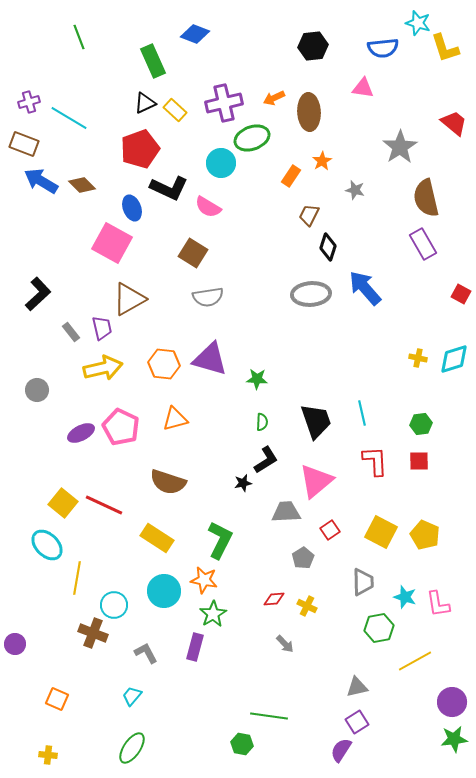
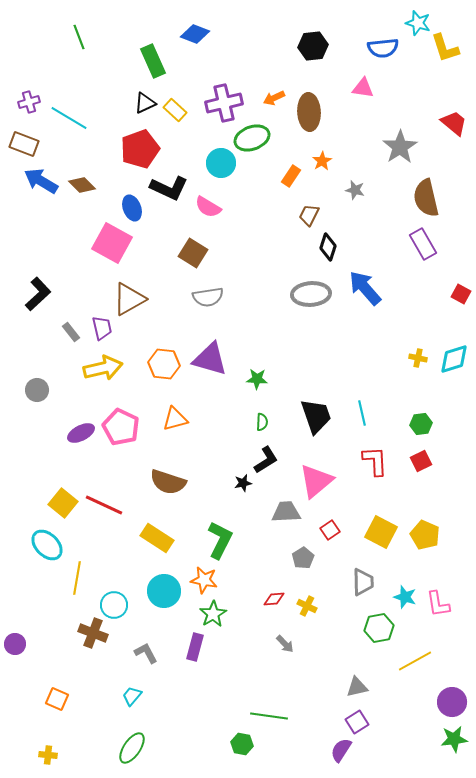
black trapezoid at (316, 421): moved 5 px up
red square at (419, 461): moved 2 px right; rotated 25 degrees counterclockwise
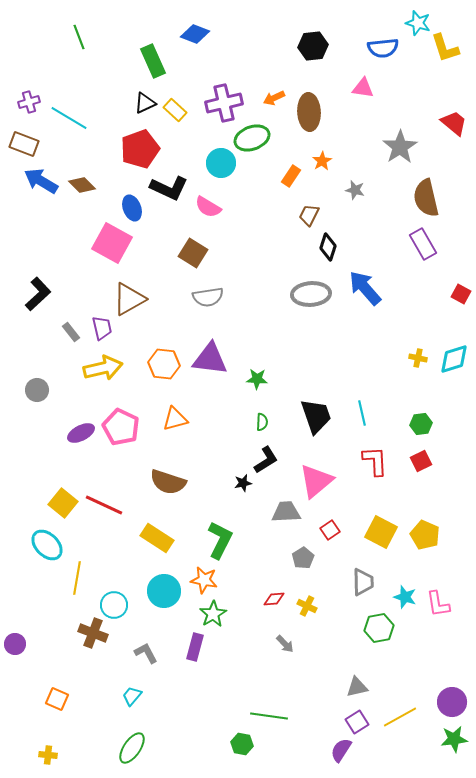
purple triangle at (210, 359): rotated 9 degrees counterclockwise
yellow line at (415, 661): moved 15 px left, 56 px down
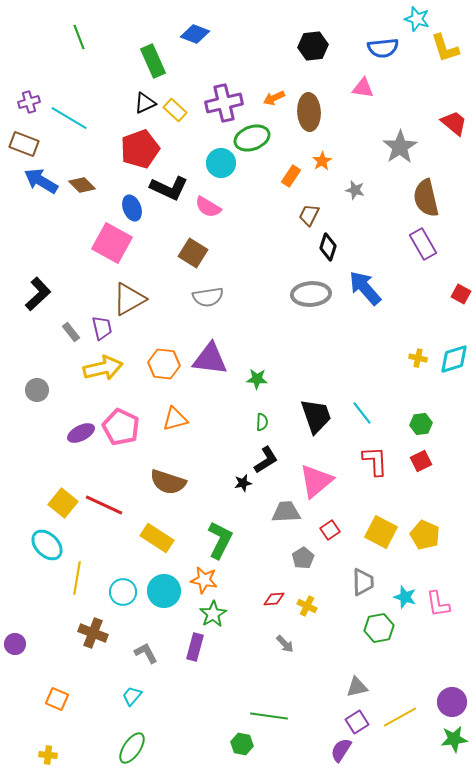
cyan star at (418, 23): moved 1 px left, 4 px up
cyan line at (362, 413): rotated 25 degrees counterclockwise
cyan circle at (114, 605): moved 9 px right, 13 px up
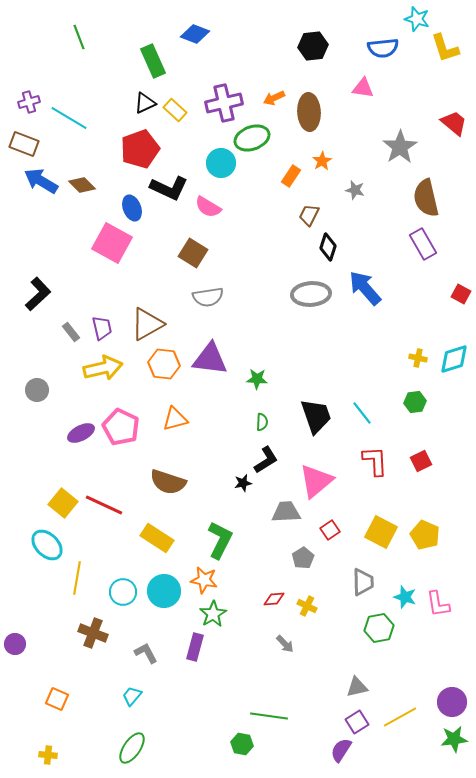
brown triangle at (129, 299): moved 18 px right, 25 px down
green hexagon at (421, 424): moved 6 px left, 22 px up
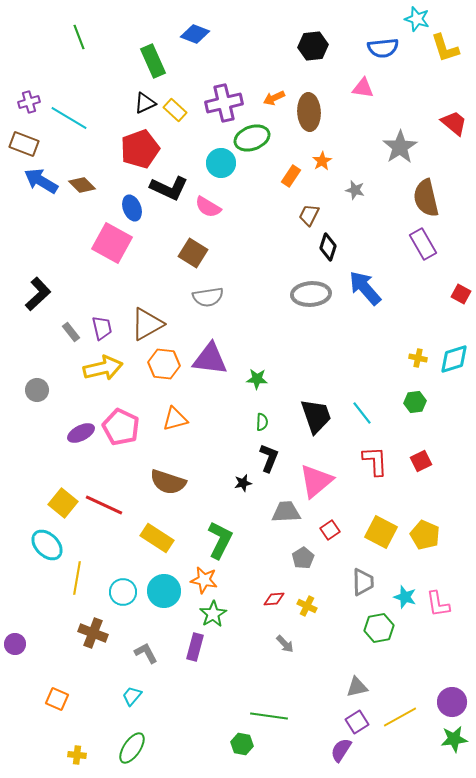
black L-shape at (266, 460): moved 3 px right, 2 px up; rotated 36 degrees counterclockwise
yellow cross at (48, 755): moved 29 px right
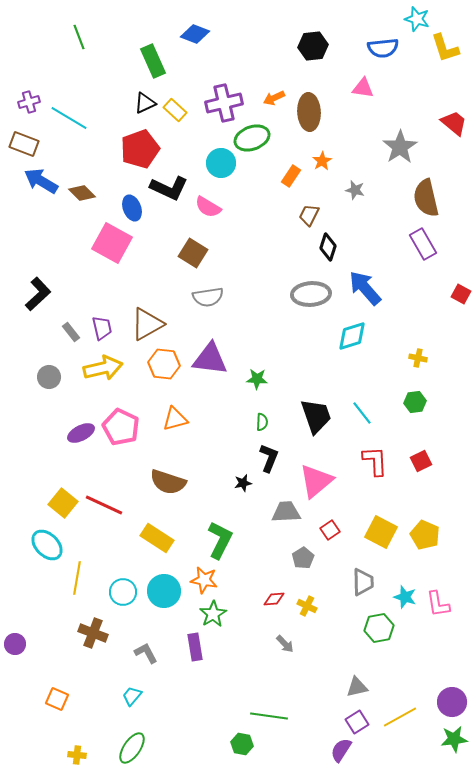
brown diamond at (82, 185): moved 8 px down
cyan diamond at (454, 359): moved 102 px left, 23 px up
gray circle at (37, 390): moved 12 px right, 13 px up
purple rectangle at (195, 647): rotated 24 degrees counterclockwise
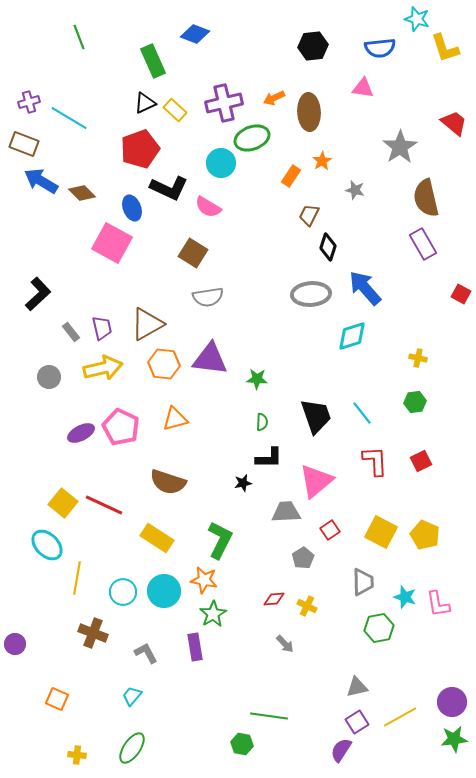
blue semicircle at (383, 48): moved 3 px left
black L-shape at (269, 458): rotated 68 degrees clockwise
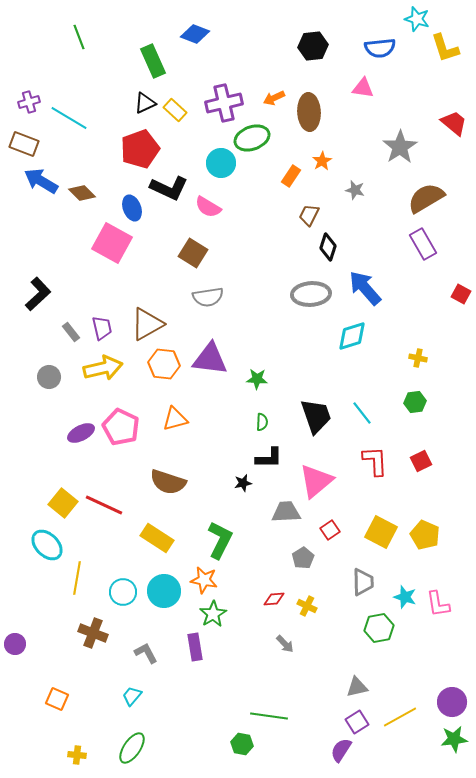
brown semicircle at (426, 198): rotated 72 degrees clockwise
